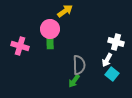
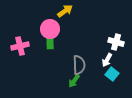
pink cross: rotated 30 degrees counterclockwise
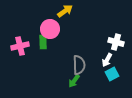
green rectangle: moved 7 px left
cyan square: rotated 24 degrees clockwise
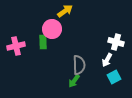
pink circle: moved 2 px right
pink cross: moved 4 px left
cyan square: moved 2 px right, 3 px down
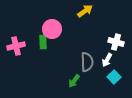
yellow arrow: moved 20 px right
gray semicircle: moved 8 px right, 3 px up
cyan square: rotated 16 degrees counterclockwise
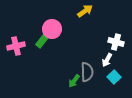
green rectangle: moved 1 px left, 1 px up; rotated 40 degrees clockwise
gray semicircle: moved 10 px down
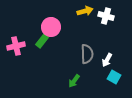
yellow arrow: rotated 21 degrees clockwise
pink circle: moved 1 px left, 2 px up
white cross: moved 10 px left, 26 px up
gray semicircle: moved 18 px up
cyan square: rotated 16 degrees counterclockwise
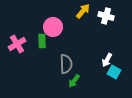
yellow arrow: moved 2 px left; rotated 35 degrees counterclockwise
pink circle: moved 2 px right
green rectangle: rotated 40 degrees counterclockwise
pink cross: moved 1 px right, 2 px up; rotated 18 degrees counterclockwise
gray semicircle: moved 21 px left, 10 px down
cyan square: moved 5 px up
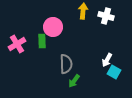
yellow arrow: rotated 35 degrees counterclockwise
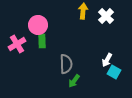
white cross: rotated 28 degrees clockwise
pink circle: moved 15 px left, 2 px up
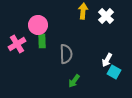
gray semicircle: moved 10 px up
